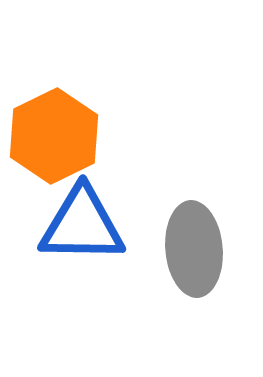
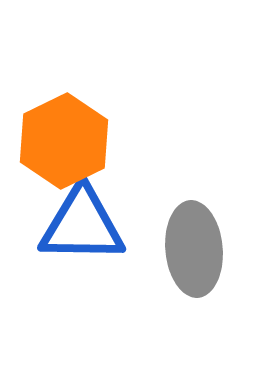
orange hexagon: moved 10 px right, 5 px down
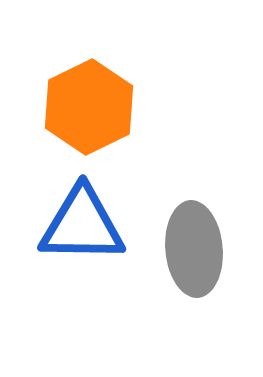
orange hexagon: moved 25 px right, 34 px up
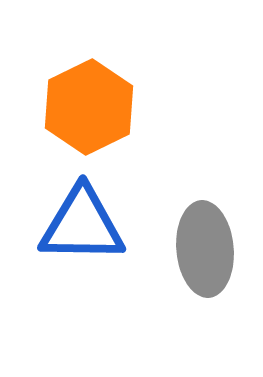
gray ellipse: moved 11 px right
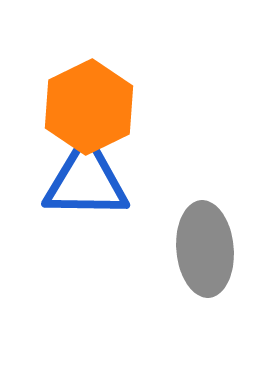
blue triangle: moved 4 px right, 44 px up
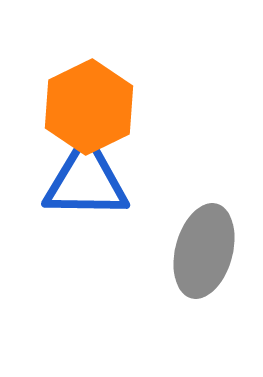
gray ellipse: moved 1 px left, 2 px down; rotated 20 degrees clockwise
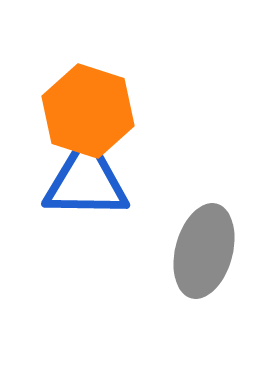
orange hexagon: moved 1 px left, 4 px down; rotated 16 degrees counterclockwise
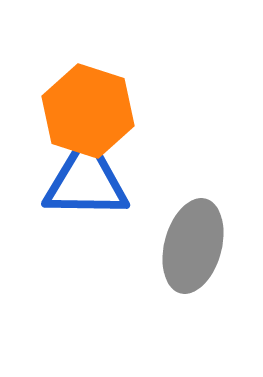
gray ellipse: moved 11 px left, 5 px up
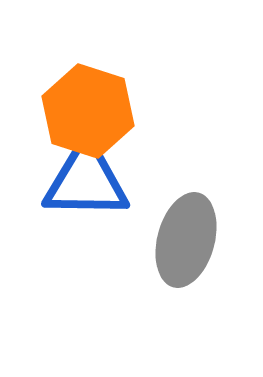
gray ellipse: moved 7 px left, 6 px up
